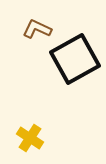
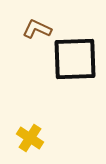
black square: rotated 27 degrees clockwise
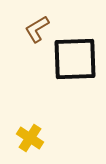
brown L-shape: rotated 56 degrees counterclockwise
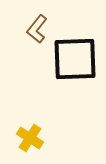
brown L-shape: rotated 20 degrees counterclockwise
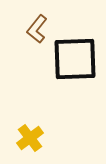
yellow cross: rotated 20 degrees clockwise
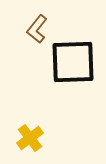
black square: moved 2 px left, 3 px down
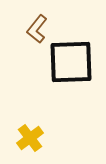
black square: moved 2 px left
